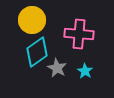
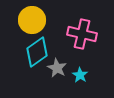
pink cross: moved 3 px right; rotated 8 degrees clockwise
cyan star: moved 5 px left, 4 px down
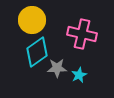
gray star: rotated 30 degrees counterclockwise
cyan star: moved 1 px left; rotated 14 degrees clockwise
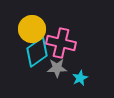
yellow circle: moved 9 px down
pink cross: moved 21 px left, 9 px down
cyan star: moved 1 px right, 3 px down
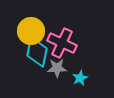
yellow circle: moved 1 px left, 2 px down
pink cross: moved 1 px right; rotated 12 degrees clockwise
cyan diamond: rotated 44 degrees counterclockwise
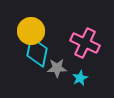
pink cross: moved 23 px right
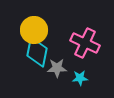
yellow circle: moved 3 px right, 1 px up
cyan star: rotated 21 degrees clockwise
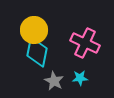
gray star: moved 3 px left, 13 px down; rotated 30 degrees clockwise
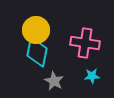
yellow circle: moved 2 px right
pink cross: rotated 16 degrees counterclockwise
cyan star: moved 12 px right, 2 px up
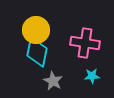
gray star: moved 1 px left
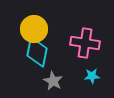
yellow circle: moved 2 px left, 1 px up
